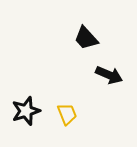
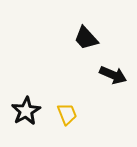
black arrow: moved 4 px right
black star: rotated 12 degrees counterclockwise
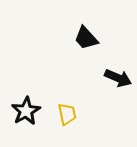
black arrow: moved 5 px right, 3 px down
yellow trapezoid: rotated 10 degrees clockwise
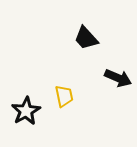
yellow trapezoid: moved 3 px left, 18 px up
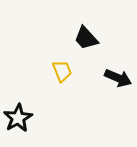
yellow trapezoid: moved 2 px left, 25 px up; rotated 10 degrees counterclockwise
black star: moved 8 px left, 7 px down
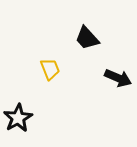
black trapezoid: moved 1 px right
yellow trapezoid: moved 12 px left, 2 px up
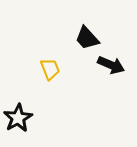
black arrow: moved 7 px left, 13 px up
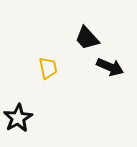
black arrow: moved 1 px left, 2 px down
yellow trapezoid: moved 2 px left, 1 px up; rotated 10 degrees clockwise
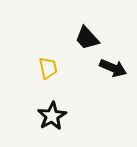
black arrow: moved 3 px right, 1 px down
black star: moved 34 px right, 2 px up
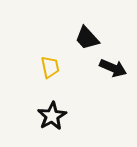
yellow trapezoid: moved 2 px right, 1 px up
